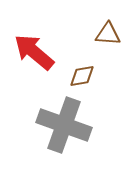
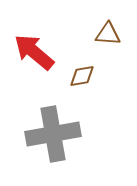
gray cross: moved 11 px left, 9 px down; rotated 30 degrees counterclockwise
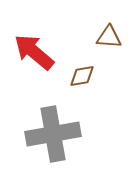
brown triangle: moved 1 px right, 3 px down
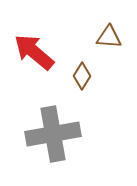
brown diamond: rotated 48 degrees counterclockwise
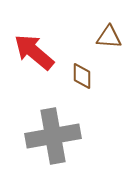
brown diamond: rotated 32 degrees counterclockwise
gray cross: moved 2 px down
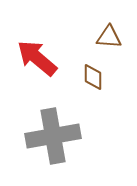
red arrow: moved 3 px right, 6 px down
brown diamond: moved 11 px right, 1 px down
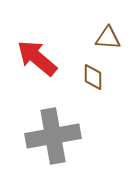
brown triangle: moved 1 px left, 1 px down
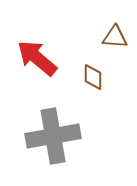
brown triangle: moved 7 px right, 1 px up
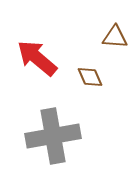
brown diamond: moved 3 px left; rotated 24 degrees counterclockwise
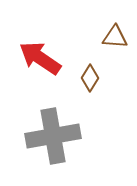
red arrow: moved 3 px right; rotated 6 degrees counterclockwise
brown diamond: moved 1 px down; rotated 56 degrees clockwise
